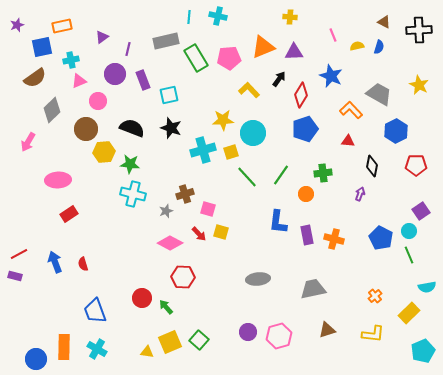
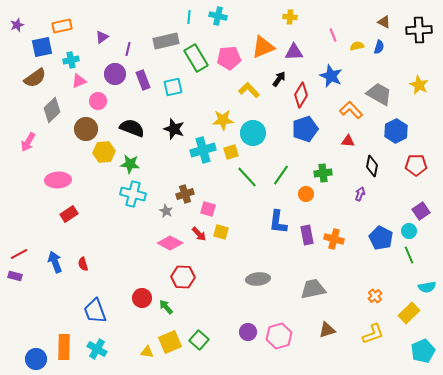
cyan square at (169, 95): moved 4 px right, 8 px up
black star at (171, 128): moved 3 px right, 1 px down
gray star at (166, 211): rotated 24 degrees counterclockwise
yellow L-shape at (373, 334): rotated 25 degrees counterclockwise
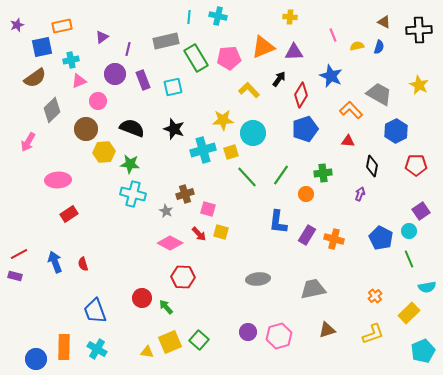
purple rectangle at (307, 235): rotated 42 degrees clockwise
green line at (409, 255): moved 4 px down
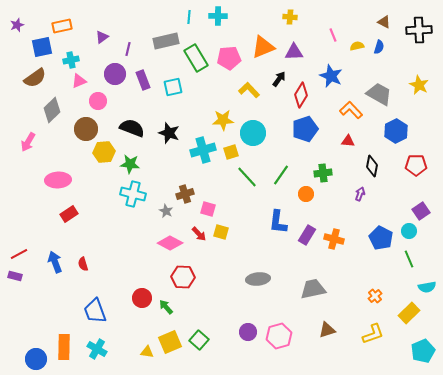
cyan cross at (218, 16): rotated 12 degrees counterclockwise
black star at (174, 129): moved 5 px left, 4 px down
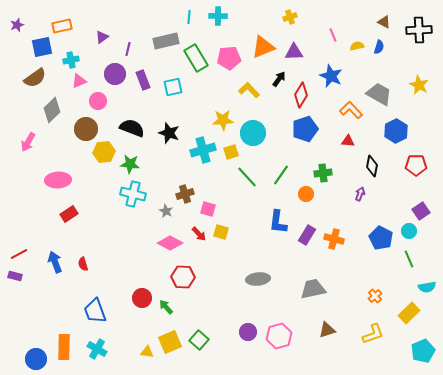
yellow cross at (290, 17): rotated 24 degrees counterclockwise
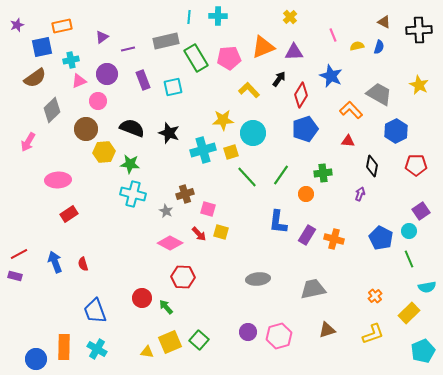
yellow cross at (290, 17): rotated 24 degrees counterclockwise
purple line at (128, 49): rotated 64 degrees clockwise
purple circle at (115, 74): moved 8 px left
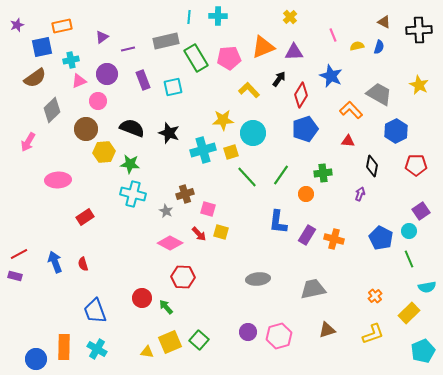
red rectangle at (69, 214): moved 16 px right, 3 px down
